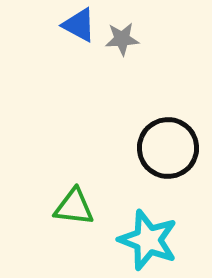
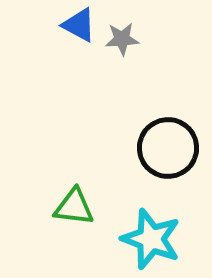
cyan star: moved 3 px right, 1 px up
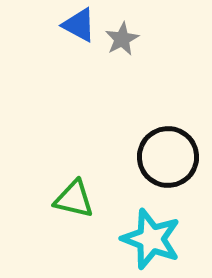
gray star: rotated 24 degrees counterclockwise
black circle: moved 9 px down
green triangle: moved 8 px up; rotated 6 degrees clockwise
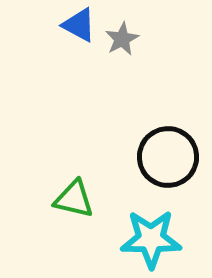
cyan star: rotated 20 degrees counterclockwise
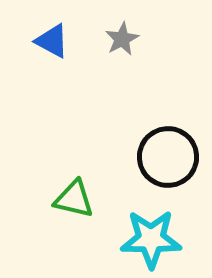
blue triangle: moved 27 px left, 16 px down
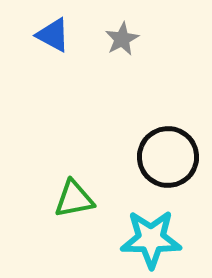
blue triangle: moved 1 px right, 6 px up
green triangle: rotated 24 degrees counterclockwise
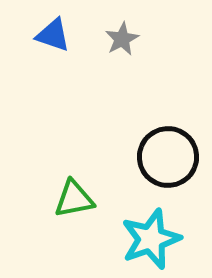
blue triangle: rotated 9 degrees counterclockwise
cyan star: rotated 20 degrees counterclockwise
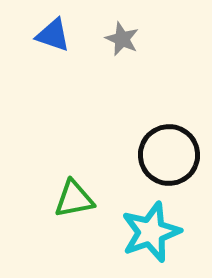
gray star: rotated 20 degrees counterclockwise
black circle: moved 1 px right, 2 px up
cyan star: moved 7 px up
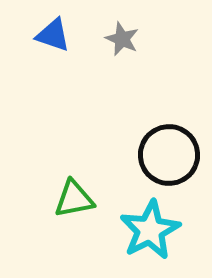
cyan star: moved 1 px left, 2 px up; rotated 8 degrees counterclockwise
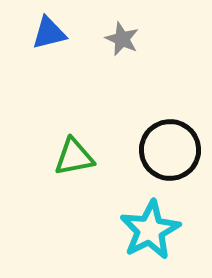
blue triangle: moved 4 px left, 2 px up; rotated 33 degrees counterclockwise
black circle: moved 1 px right, 5 px up
green triangle: moved 42 px up
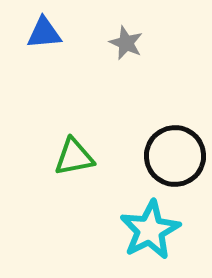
blue triangle: moved 5 px left; rotated 9 degrees clockwise
gray star: moved 4 px right, 4 px down
black circle: moved 5 px right, 6 px down
